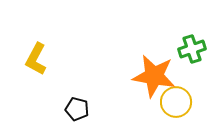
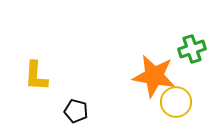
yellow L-shape: moved 17 px down; rotated 24 degrees counterclockwise
black pentagon: moved 1 px left, 2 px down
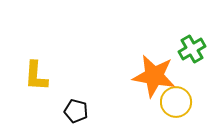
green cross: rotated 12 degrees counterclockwise
